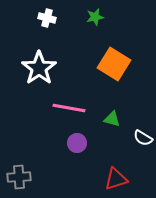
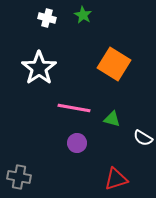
green star: moved 12 px left, 2 px up; rotated 30 degrees counterclockwise
pink line: moved 5 px right
gray cross: rotated 15 degrees clockwise
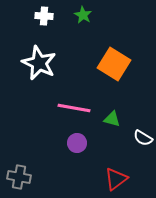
white cross: moved 3 px left, 2 px up; rotated 12 degrees counterclockwise
white star: moved 5 px up; rotated 12 degrees counterclockwise
red triangle: rotated 20 degrees counterclockwise
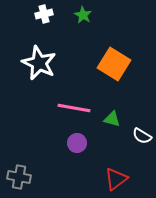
white cross: moved 2 px up; rotated 18 degrees counterclockwise
white semicircle: moved 1 px left, 2 px up
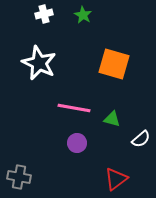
orange square: rotated 16 degrees counterclockwise
white semicircle: moved 1 px left, 3 px down; rotated 72 degrees counterclockwise
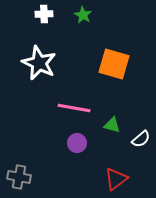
white cross: rotated 12 degrees clockwise
green triangle: moved 6 px down
